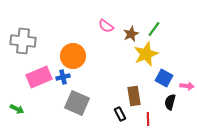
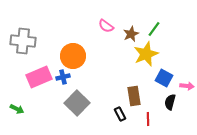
gray square: rotated 20 degrees clockwise
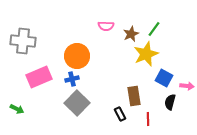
pink semicircle: rotated 35 degrees counterclockwise
orange circle: moved 4 px right
blue cross: moved 9 px right, 2 px down
